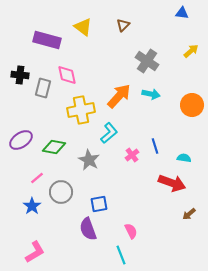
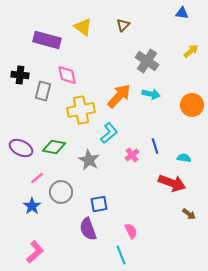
gray rectangle: moved 3 px down
purple ellipse: moved 8 px down; rotated 60 degrees clockwise
brown arrow: rotated 104 degrees counterclockwise
pink L-shape: rotated 10 degrees counterclockwise
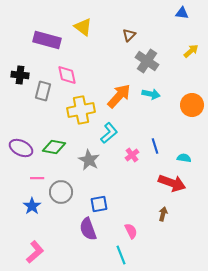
brown triangle: moved 6 px right, 10 px down
pink line: rotated 40 degrees clockwise
brown arrow: moved 26 px left; rotated 112 degrees counterclockwise
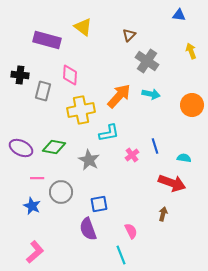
blue triangle: moved 3 px left, 2 px down
yellow arrow: rotated 70 degrees counterclockwise
pink diamond: moved 3 px right; rotated 15 degrees clockwise
cyan L-shape: rotated 30 degrees clockwise
blue star: rotated 12 degrees counterclockwise
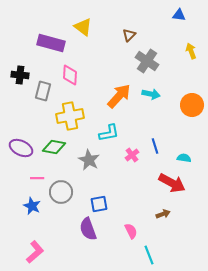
purple rectangle: moved 4 px right, 3 px down
yellow cross: moved 11 px left, 6 px down
red arrow: rotated 8 degrees clockwise
brown arrow: rotated 56 degrees clockwise
cyan line: moved 28 px right
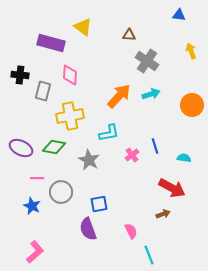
brown triangle: rotated 48 degrees clockwise
cyan arrow: rotated 30 degrees counterclockwise
red arrow: moved 5 px down
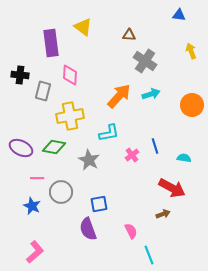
purple rectangle: rotated 68 degrees clockwise
gray cross: moved 2 px left
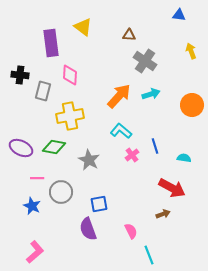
cyan L-shape: moved 12 px right, 2 px up; rotated 130 degrees counterclockwise
